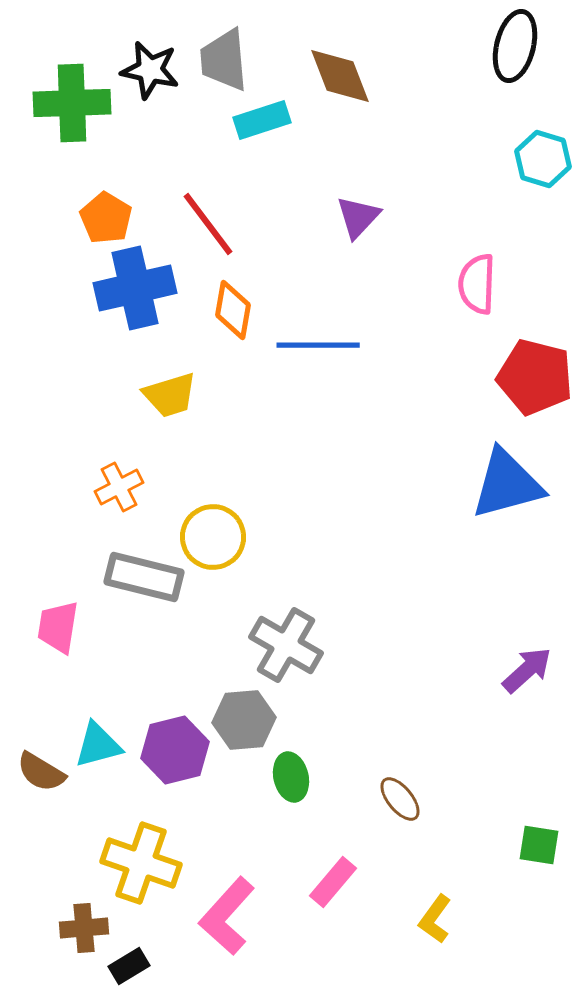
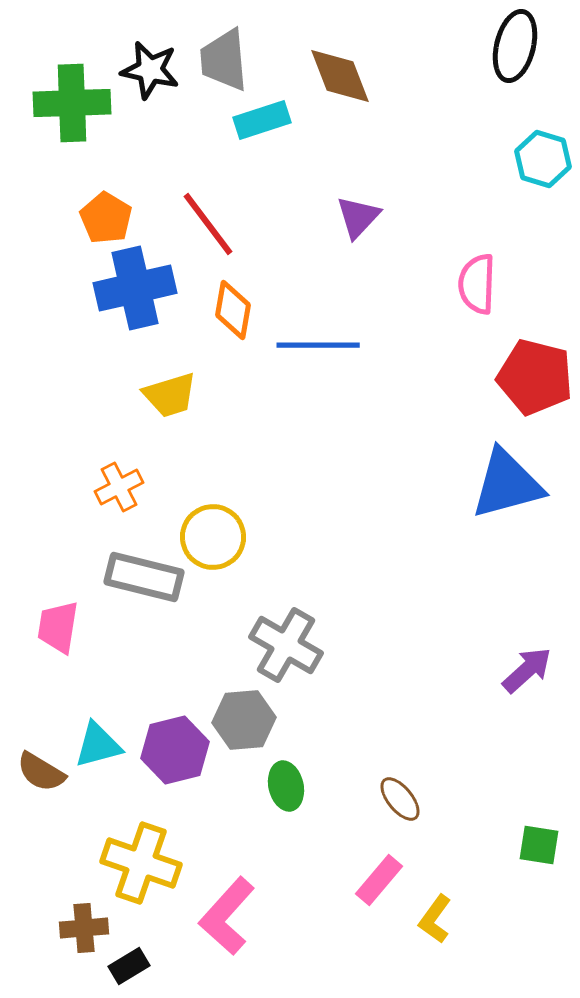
green ellipse: moved 5 px left, 9 px down
pink rectangle: moved 46 px right, 2 px up
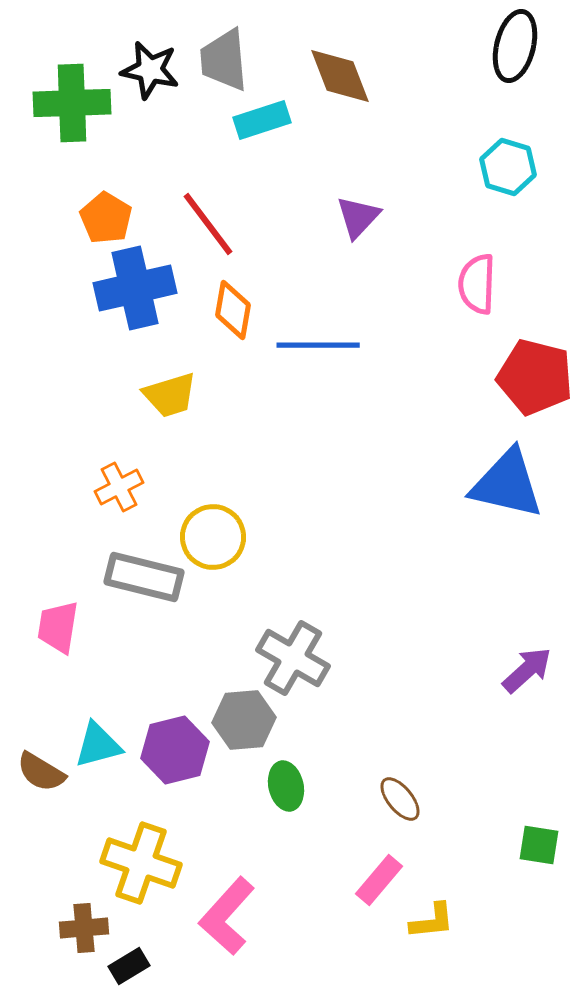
cyan hexagon: moved 35 px left, 8 px down
blue triangle: rotated 28 degrees clockwise
gray cross: moved 7 px right, 13 px down
yellow L-shape: moved 3 px left, 2 px down; rotated 132 degrees counterclockwise
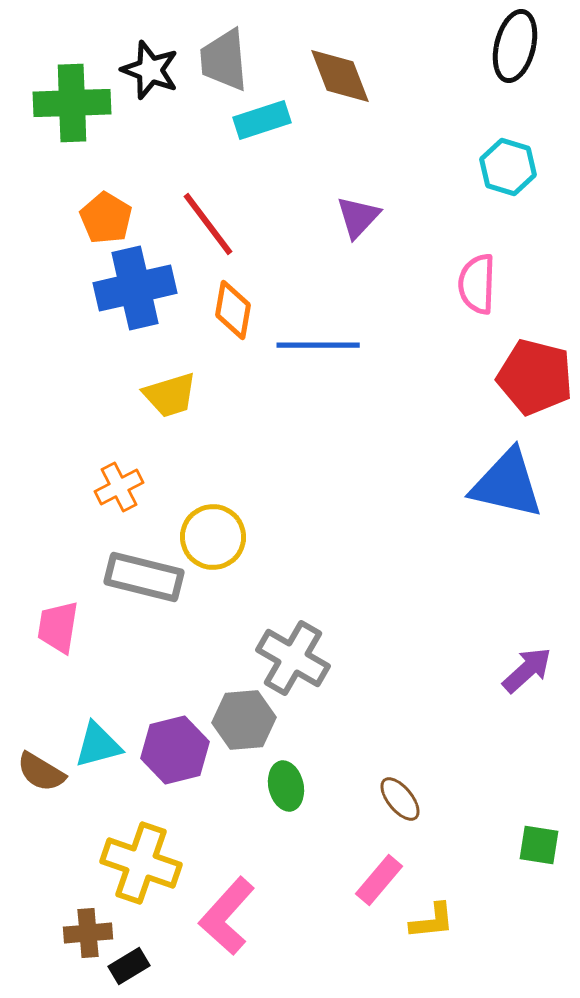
black star: rotated 8 degrees clockwise
brown cross: moved 4 px right, 5 px down
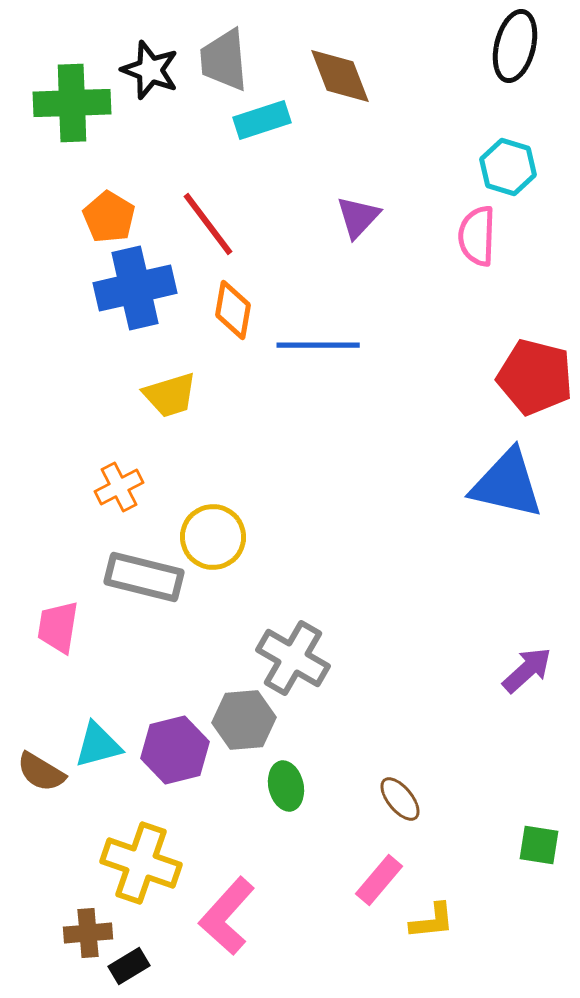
orange pentagon: moved 3 px right, 1 px up
pink semicircle: moved 48 px up
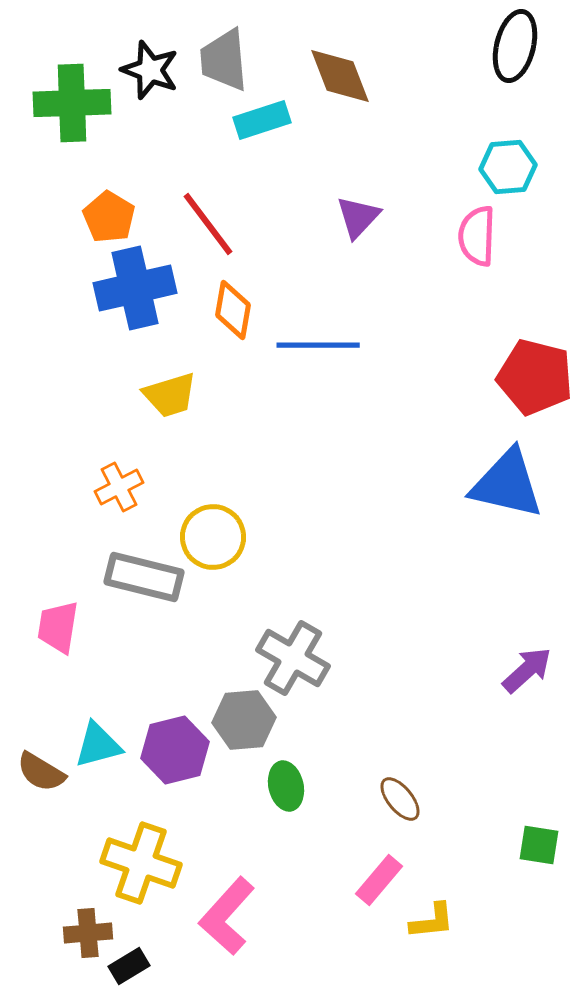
cyan hexagon: rotated 22 degrees counterclockwise
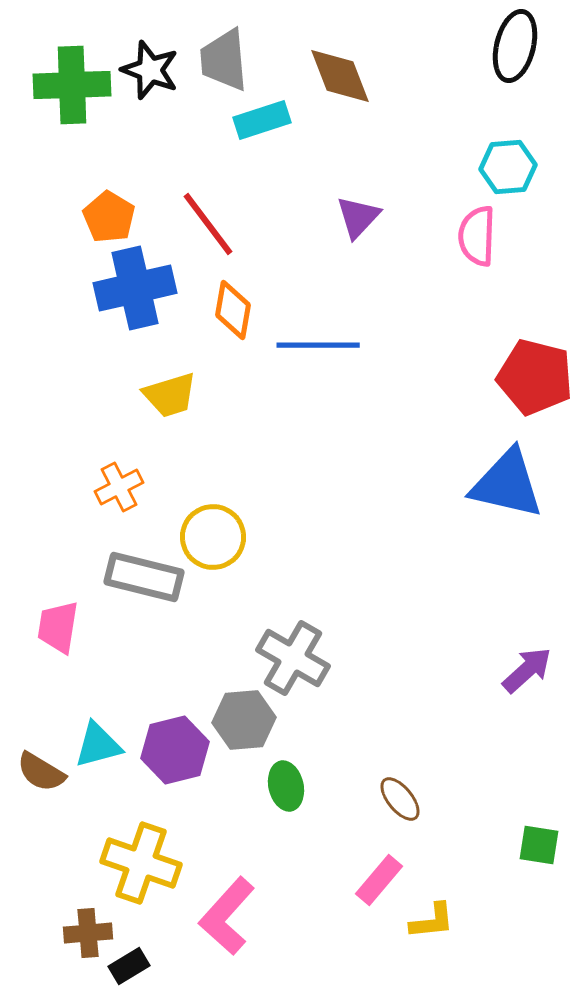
green cross: moved 18 px up
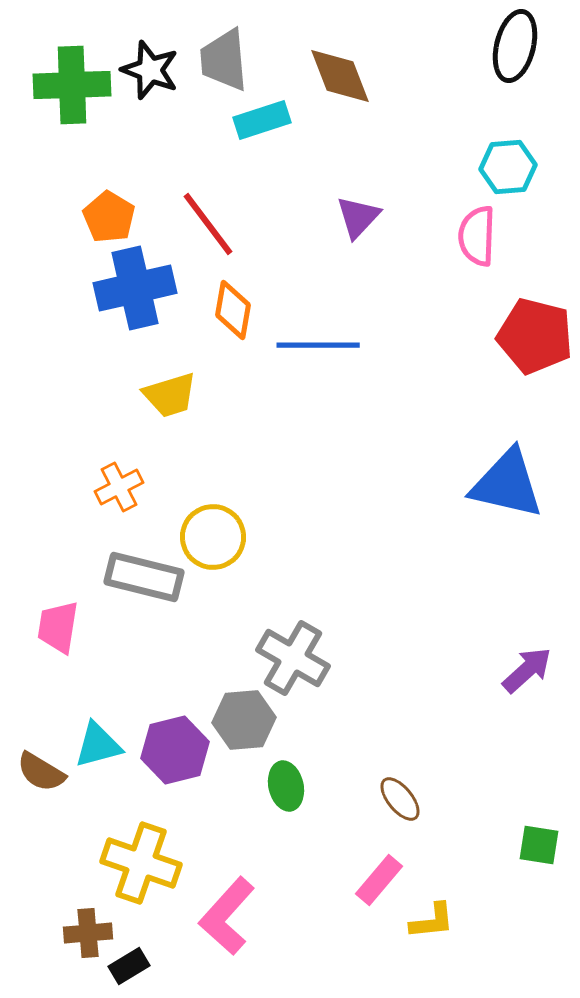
red pentagon: moved 41 px up
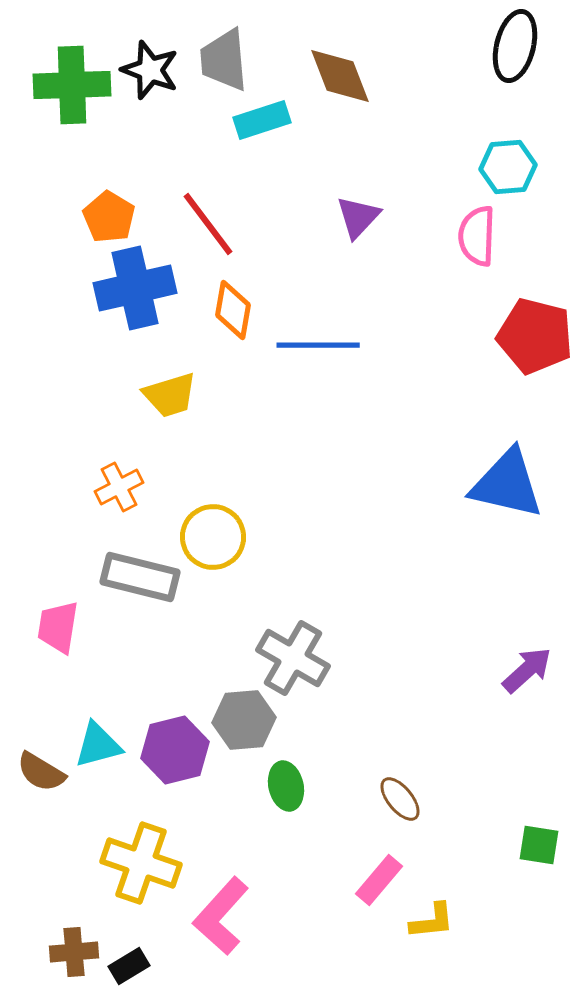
gray rectangle: moved 4 px left
pink L-shape: moved 6 px left
brown cross: moved 14 px left, 19 px down
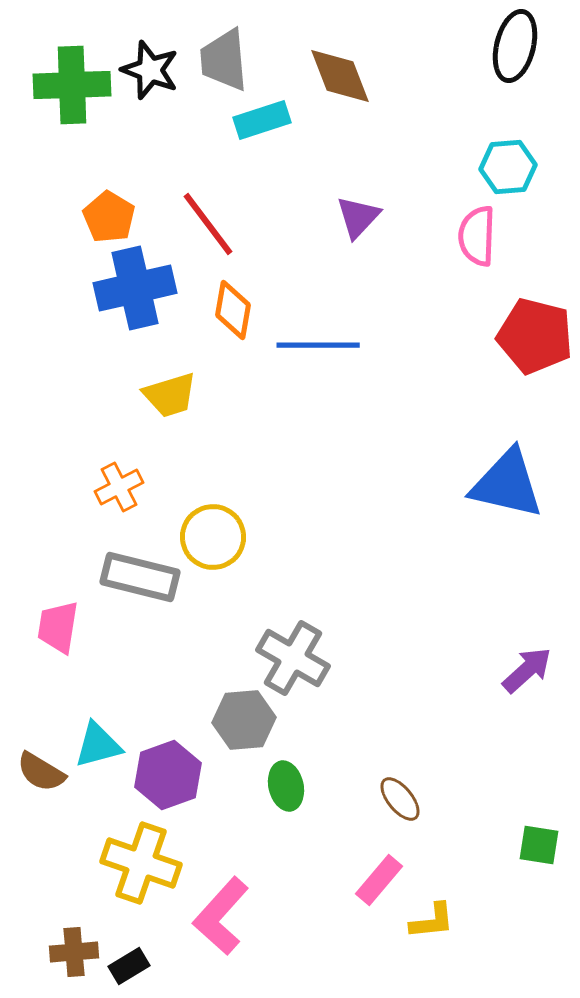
purple hexagon: moved 7 px left, 25 px down; rotated 6 degrees counterclockwise
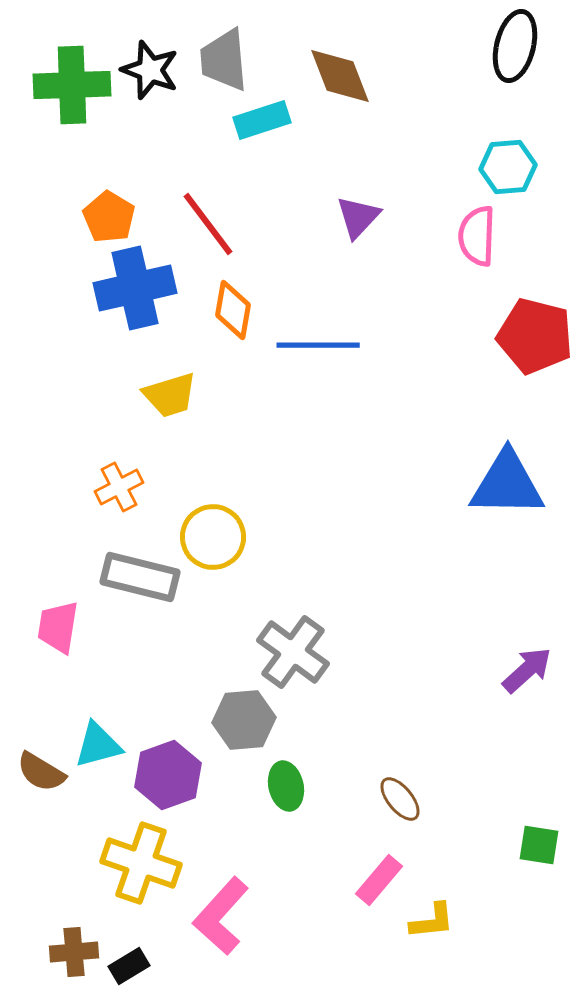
blue triangle: rotated 12 degrees counterclockwise
gray cross: moved 6 px up; rotated 6 degrees clockwise
